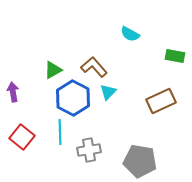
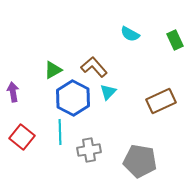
green rectangle: moved 16 px up; rotated 54 degrees clockwise
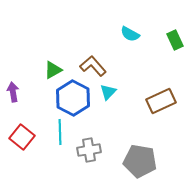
brown L-shape: moved 1 px left, 1 px up
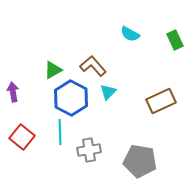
blue hexagon: moved 2 px left
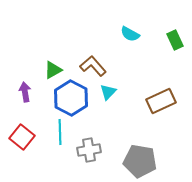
purple arrow: moved 12 px right
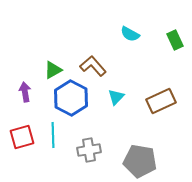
cyan triangle: moved 8 px right, 5 px down
cyan line: moved 7 px left, 3 px down
red square: rotated 35 degrees clockwise
